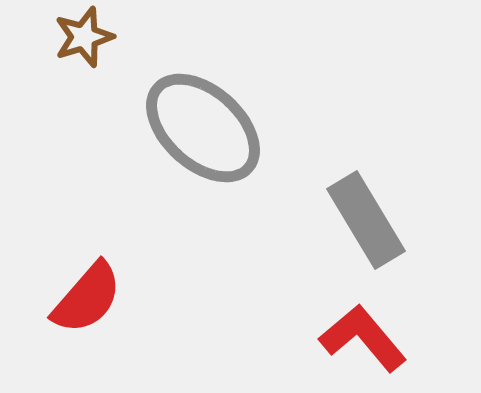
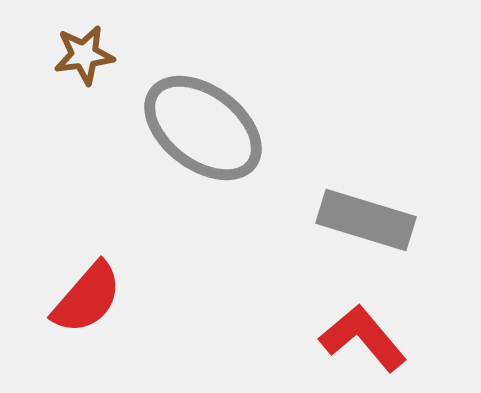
brown star: moved 18 px down; rotated 10 degrees clockwise
gray ellipse: rotated 5 degrees counterclockwise
gray rectangle: rotated 42 degrees counterclockwise
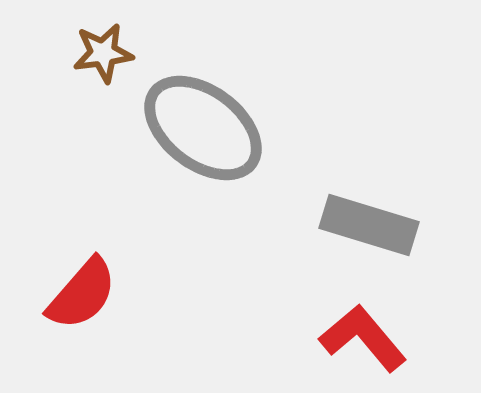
brown star: moved 19 px right, 2 px up
gray rectangle: moved 3 px right, 5 px down
red semicircle: moved 5 px left, 4 px up
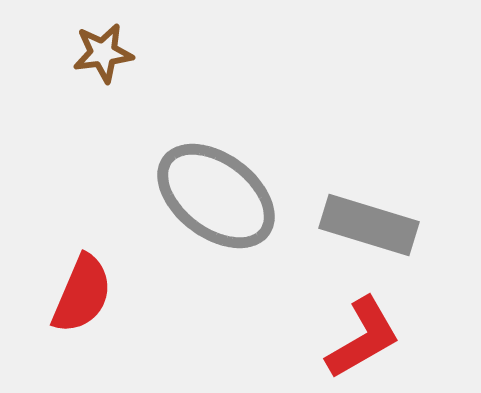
gray ellipse: moved 13 px right, 68 px down
red semicircle: rotated 18 degrees counterclockwise
red L-shape: rotated 100 degrees clockwise
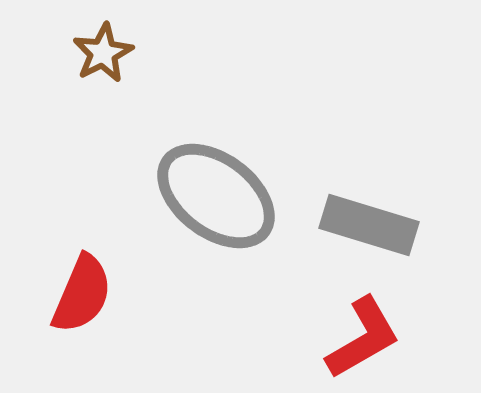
brown star: rotated 20 degrees counterclockwise
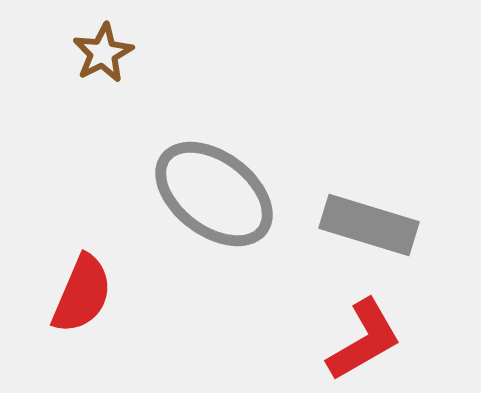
gray ellipse: moved 2 px left, 2 px up
red L-shape: moved 1 px right, 2 px down
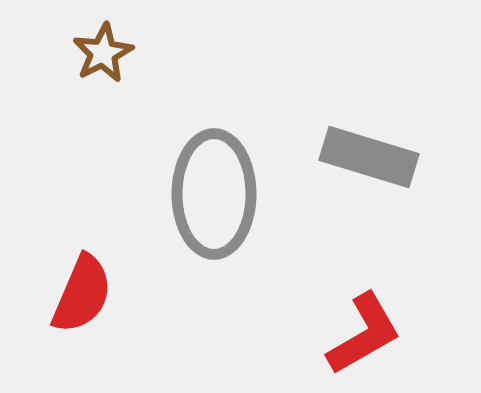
gray ellipse: rotated 53 degrees clockwise
gray rectangle: moved 68 px up
red L-shape: moved 6 px up
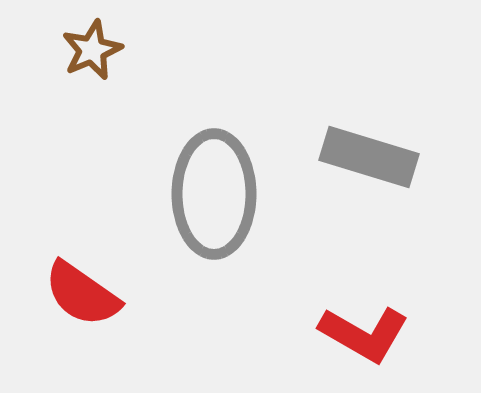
brown star: moved 11 px left, 3 px up; rotated 4 degrees clockwise
red semicircle: rotated 102 degrees clockwise
red L-shape: rotated 60 degrees clockwise
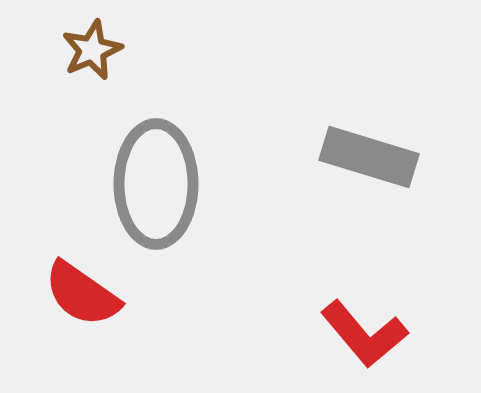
gray ellipse: moved 58 px left, 10 px up
red L-shape: rotated 20 degrees clockwise
